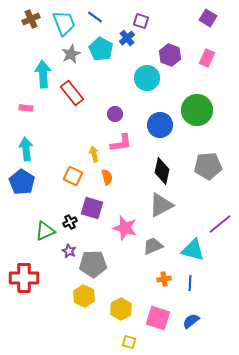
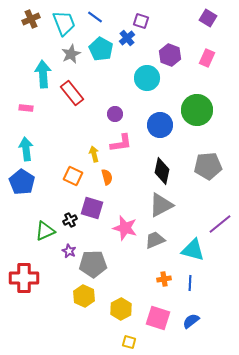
black cross at (70, 222): moved 2 px up
gray trapezoid at (153, 246): moved 2 px right, 6 px up
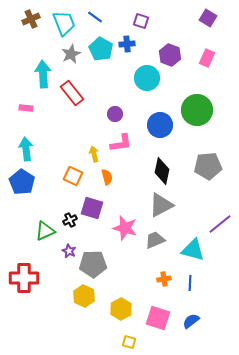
blue cross at (127, 38): moved 6 px down; rotated 35 degrees clockwise
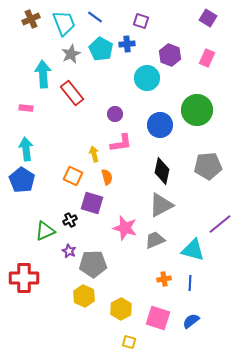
blue pentagon at (22, 182): moved 2 px up
purple square at (92, 208): moved 5 px up
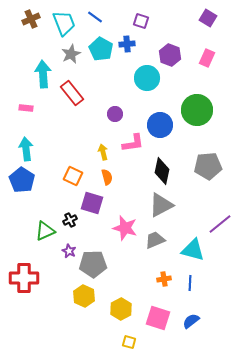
pink L-shape at (121, 143): moved 12 px right
yellow arrow at (94, 154): moved 9 px right, 2 px up
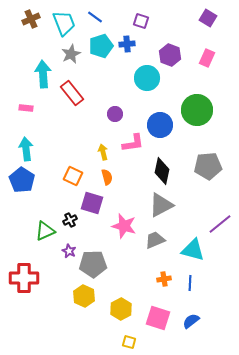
cyan pentagon at (101, 49): moved 3 px up; rotated 25 degrees clockwise
pink star at (125, 228): moved 1 px left, 2 px up
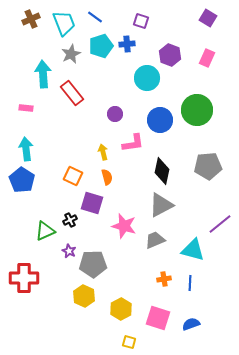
blue circle at (160, 125): moved 5 px up
blue semicircle at (191, 321): moved 3 px down; rotated 18 degrees clockwise
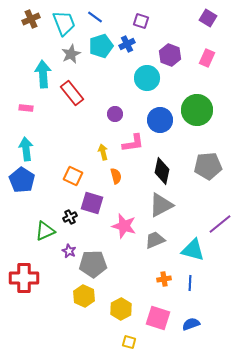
blue cross at (127, 44): rotated 21 degrees counterclockwise
orange semicircle at (107, 177): moved 9 px right, 1 px up
black cross at (70, 220): moved 3 px up
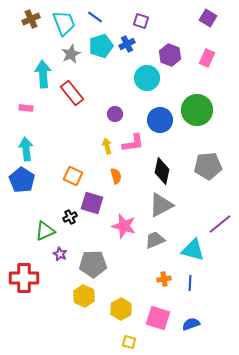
yellow arrow at (103, 152): moved 4 px right, 6 px up
purple star at (69, 251): moved 9 px left, 3 px down
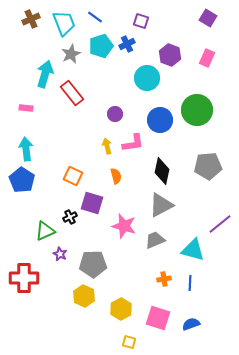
cyan arrow at (43, 74): moved 2 px right; rotated 20 degrees clockwise
